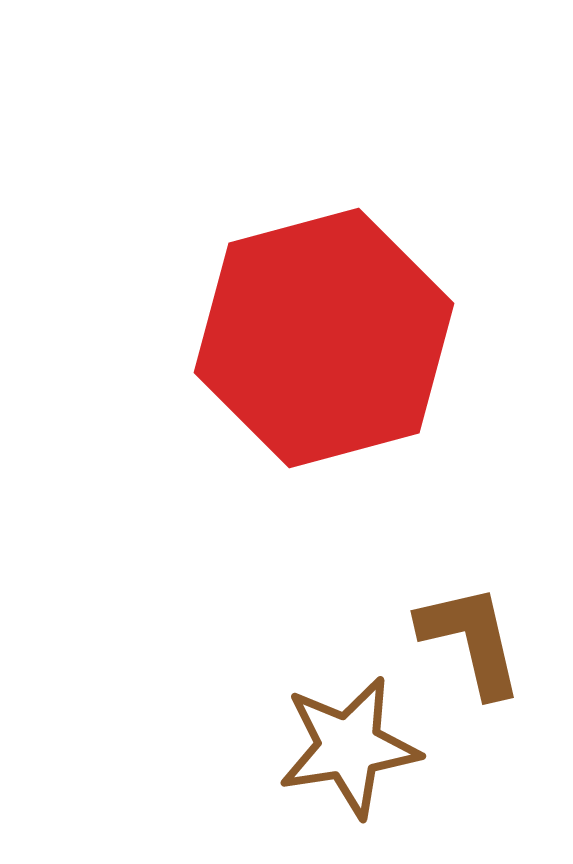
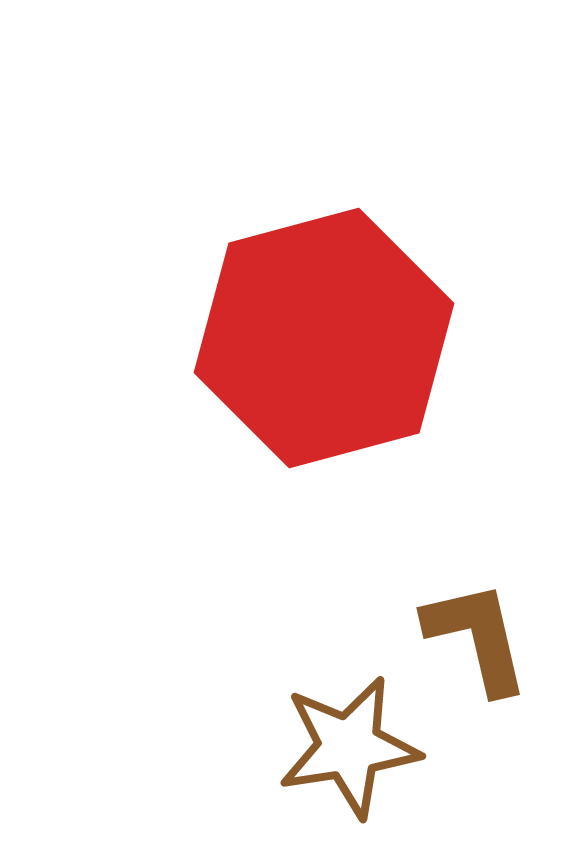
brown L-shape: moved 6 px right, 3 px up
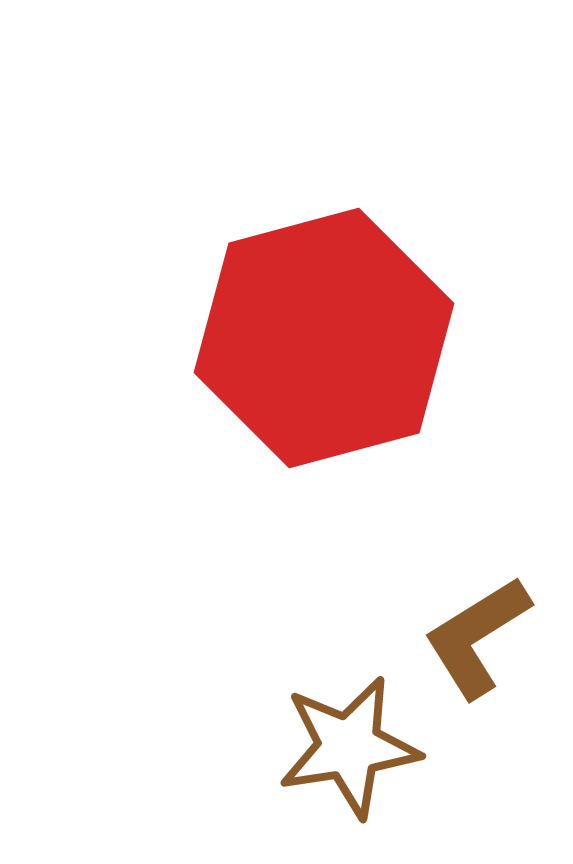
brown L-shape: rotated 109 degrees counterclockwise
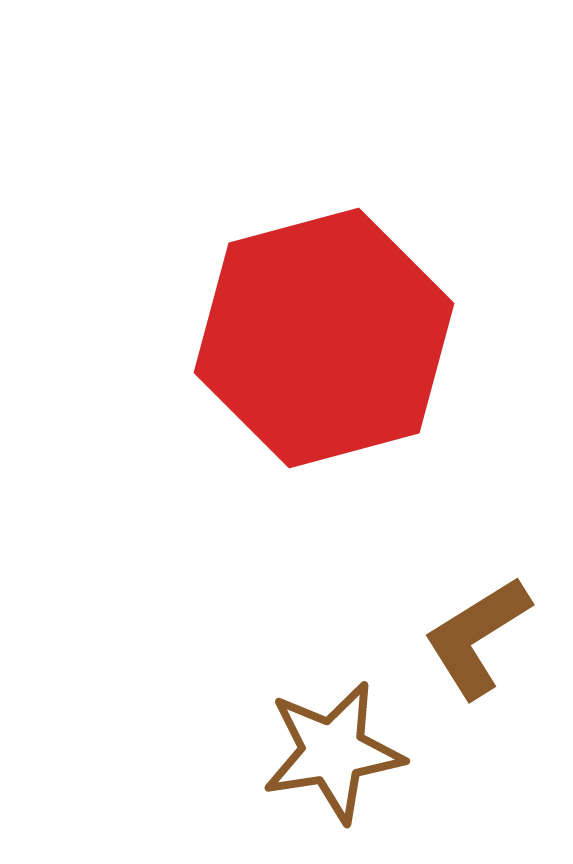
brown star: moved 16 px left, 5 px down
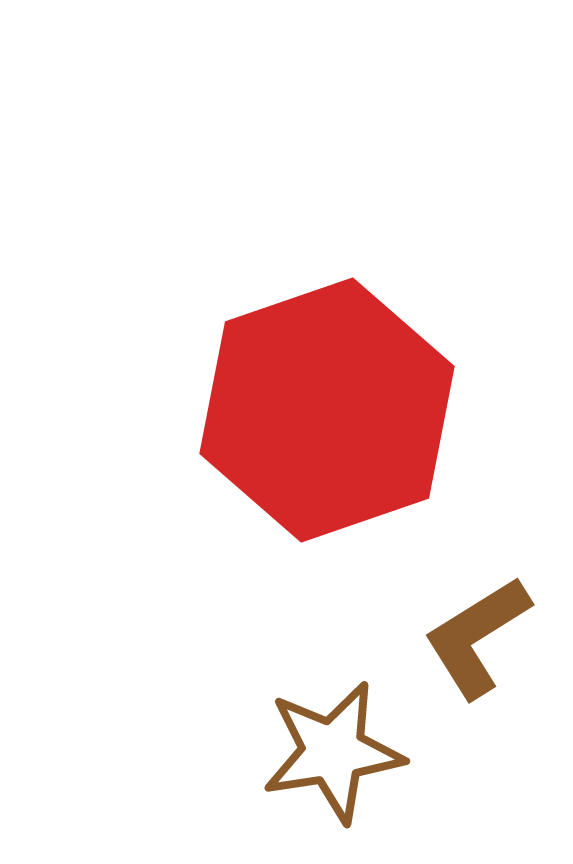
red hexagon: moved 3 px right, 72 px down; rotated 4 degrees counterclockwise
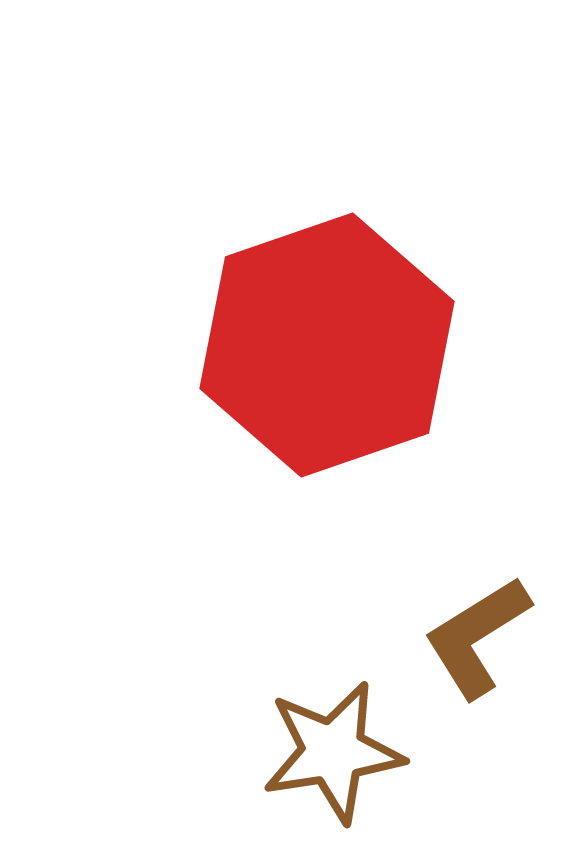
red hexagon: moved 65 px up
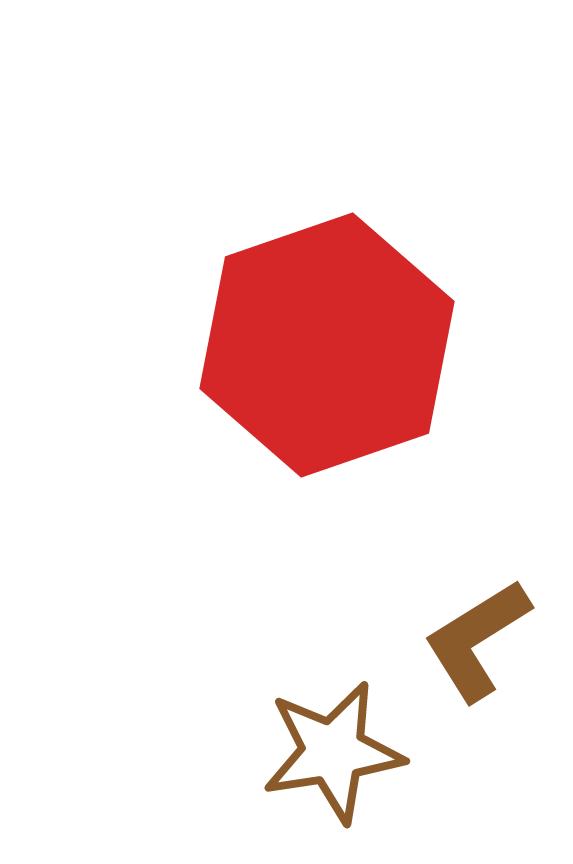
brown L-shape: moved 3 px down
